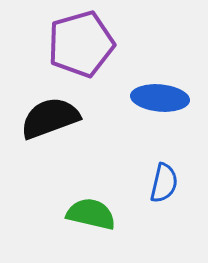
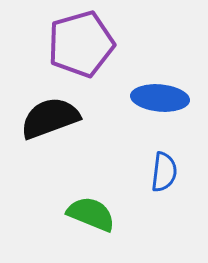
blue semicircle: moved 11 px up; rotated 6 degrees counterclockwise
green semicircle: rotated 9 degrees clockwise
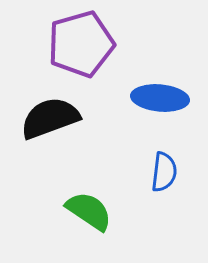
green semicircle: moved 2 px left, 3 px up; rotated 12 degrees clockwise
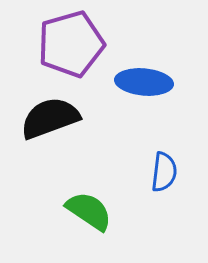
purple pentagon: moved 10 px left
blue ellipse: moved 16 px left, 16 px up
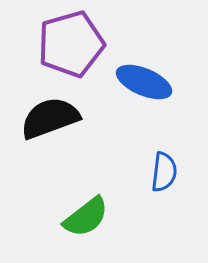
blue ellipse: rotated 18 degrees clockwise
green semicircle: moved 3 px left, 6 px down; rotated 108 degrees clockwise
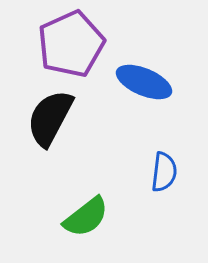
purple pentagon: rotated 8 degrees counterclockwise
black semicircle: rotated 42 degrees counterclockwise
